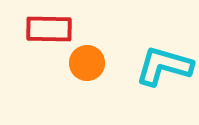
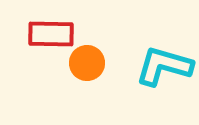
red rectangle: moved 2 px right, 5 px down
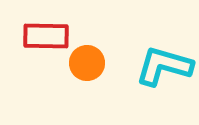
red rectangle: moved 5 px left, 2 px down
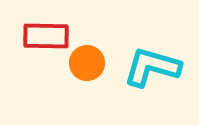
cyan L-shape: moved 12 px left, 1 px down
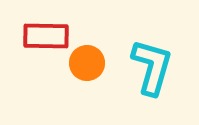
cyan L-shape: rotated 90 degrees clockwise
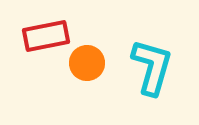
red rectangle: rotated 12 degrees counterclockwise
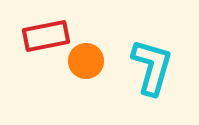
orange circle: moved 1 px left, 2 px up
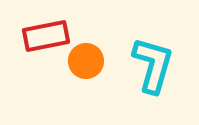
cyan L-shape: moved 1 px right, 2 px up
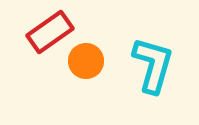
red rectangle: moved 4 px right, 4 px up; rotated 24 degrees counterclockwise
